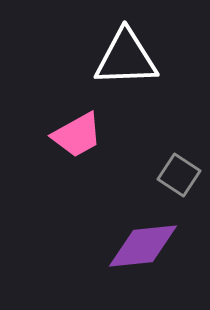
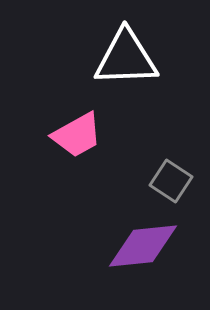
gray square: moved 8 px left, 6 px down
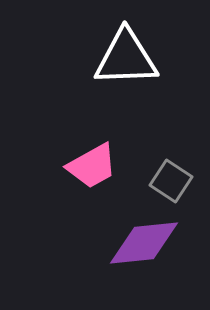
pink trapezoid: moved 15 px right, 31 px down
purple diamond: moved 1 px right, 3 px up
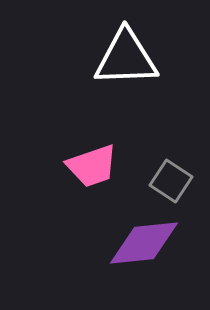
pink trapezoid: rotated 10 degrees clockwise
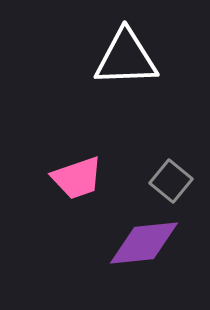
pink trapezoid: moved 15 px left, 12 px down
gray square: rotated 6 degrees clockwise
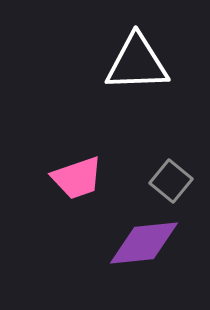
white triangle: moved 11 px right, 5 px down
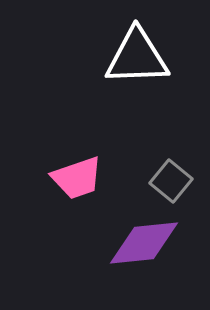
white triangle: moved 6 px up
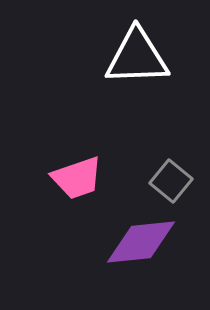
purple diamond: moved 3 px left, 1 px up
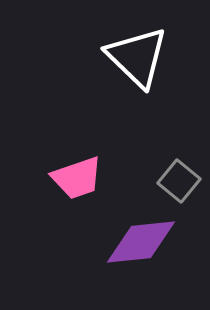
white triangle: rotated 46 degrees clockwise
gray square: moved 8 px right
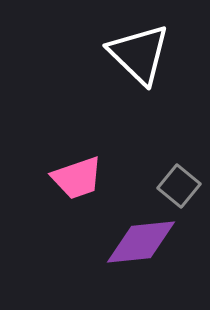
white triangle: moved 2 px right, 3 px up
gray square: moved 5 px down
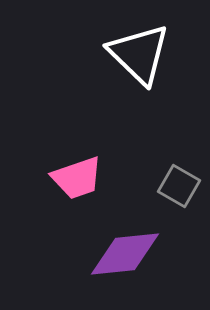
gray square: rotated 9 degrees counterclockwise
purple diamond: moved 16 px left, 12 px down
